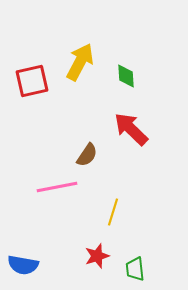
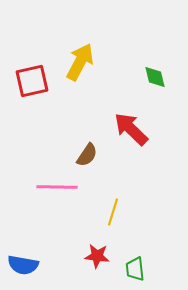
green diamond: moved 29 px right, 1 px down; rotated 10 degrees counterclockwise
pink line: rotated 12 degrees clockwise
red star: rotated 25 degrees clockwise
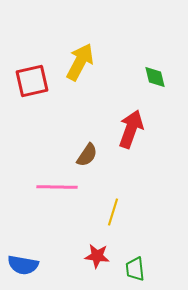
red arrow: rotated 66 degrees clockwise
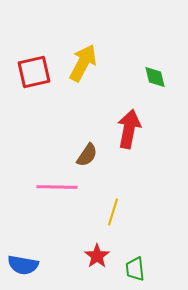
yellow arrow: moved 3 px right, 1 px down
red square: moved 2 px right, 9 px up
red arrow: moved 2 px left; rotated 9 degrees counterclockwise
red star: rotated 30 degrees clockwise
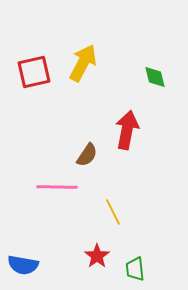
red arrow: moved 2 px left, 1 px down
yellow line: rotated 44 degrees counterclockwise
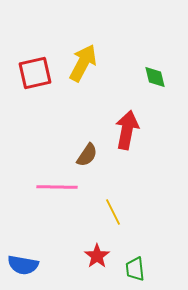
red square: moved 1 px right, 1 px down
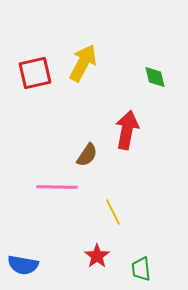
green trapezoid: moved 6 px right
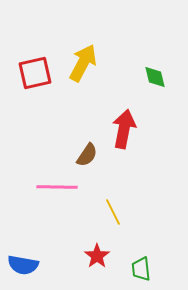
red arrow: moved 3 px left, 1 px up
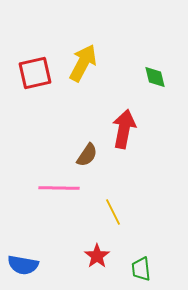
pink line: moved 2 px right, 1 px down
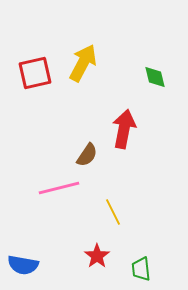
pink line: rotated 15 degrees counterclockwise
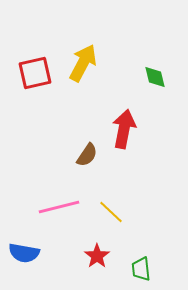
pink line: moved 19 px down
yellow line: moved 2 px left; rotated 20 degrees counterclockwise
blue semicircle: moved 1 px right, 12 px up
